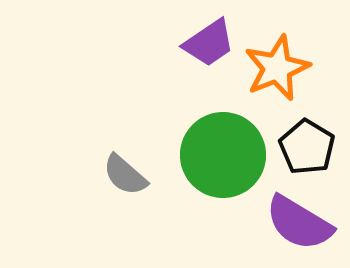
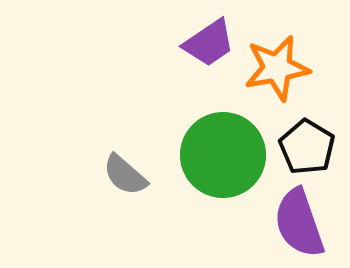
orange star: rotated 12 degrees clockwise
purple semicircle: rotated 40 degrees clockwise
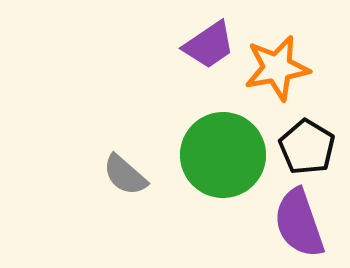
purple trapezoid: moved 2 px down
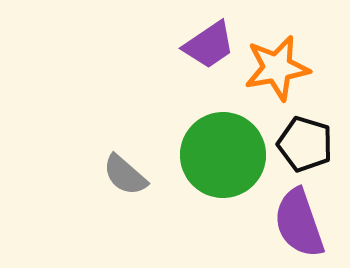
black pentagon: moved 2 px left, 3 px up; rotated 14 degrees counterclockwise
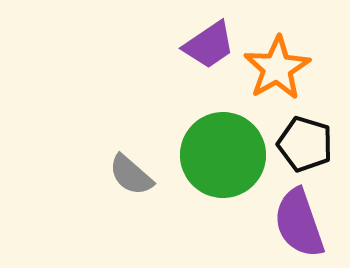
orange star: rotated 20 degrees counterclockwise
gray semicircle: moved 6 px right
